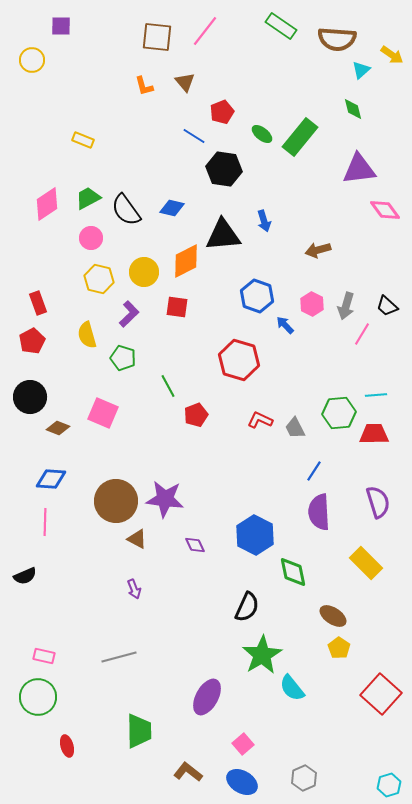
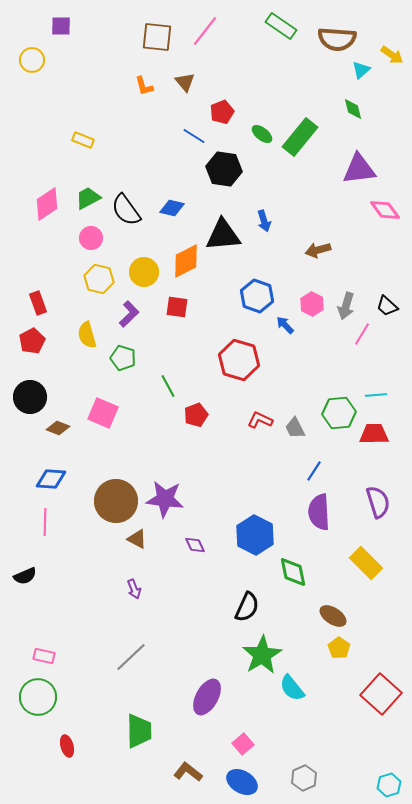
gray line at (119, 657): moved 12 px right; rotated 28 degrees counterclockwise
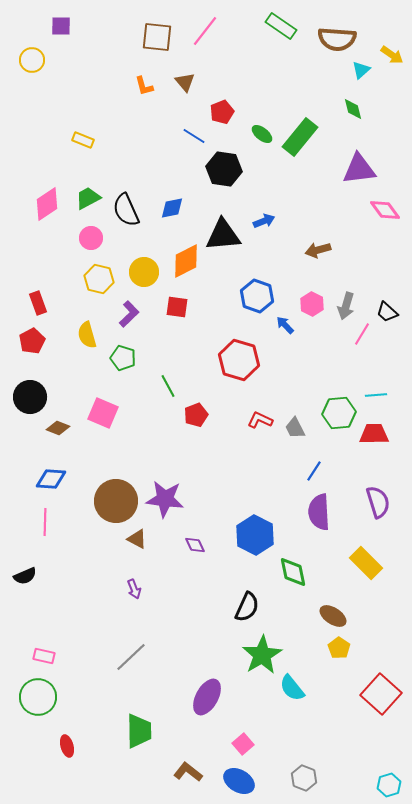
blue diamond at (172, 208): rotated 25 degrees counterclockwise
black semicircle at (126, 210): rotated 12 degrees clockwise
blue arrow at (264, 221): rotated 95 degrees counterclockwise
black trapezoid at (387, 306): moved 6 px down
gray hexagon at (304, 778): rotated 15 degrees counterclockwise
blue ellipse at (242, 782): moved 3 px left, 1 px up
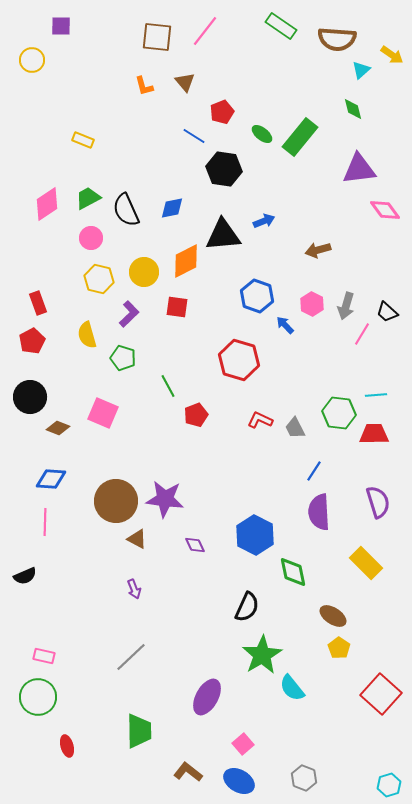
green hexagon at (339, 413): rotated 12 degrees clockwise
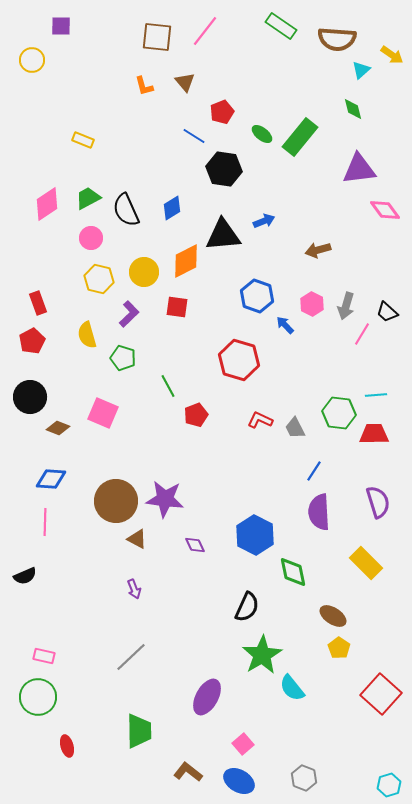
blue diamond at (172, 208): rotated 20 degrees counterclockwise
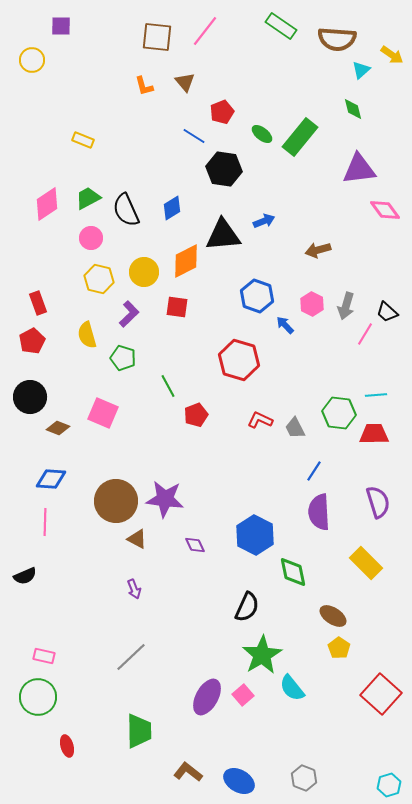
pink line at (362, 334): moved 3 px right
pink square at (243, 744): moved 49 px up
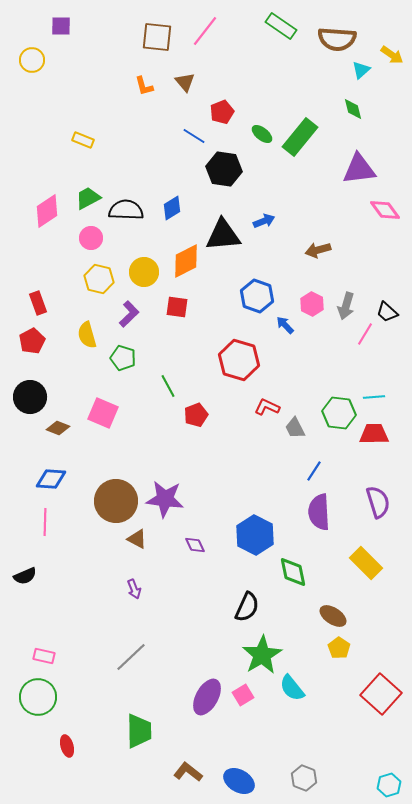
pink diamond at (47, 204): moved 7 px down
black semicircle at (126, 210): rotated 116 degrees clockwise
cyan line at (376, 395): moved 2 px left, 2 px down
red L-shape at (260, 420): moved 7 px right, 13 px up
pink square at (243, 695): rotated 10 degrees clockwise
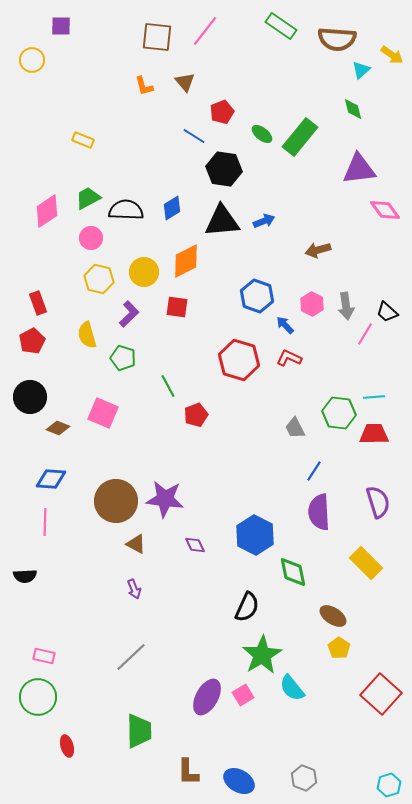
black triangle at (223, 235): moved 1 px left, 14 px up
gray arrow at (346, 306): rotated 24 degrees counterclockwise
red L-shape at (267, 407): moved 22 px right, 49 px up
brown triangle at (137, 539): moved 1 px left, 5 px down
black semicircle at (25, 576): rotated 20 degrees clockwise
brown L-shape at (188, 772): rotated 128 degrees counterclockwise
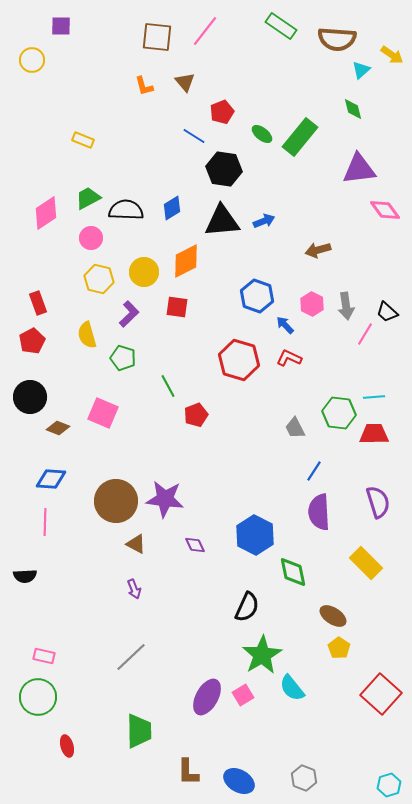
pink diamond at (47, 211): moved 1 px left, 2 px down
